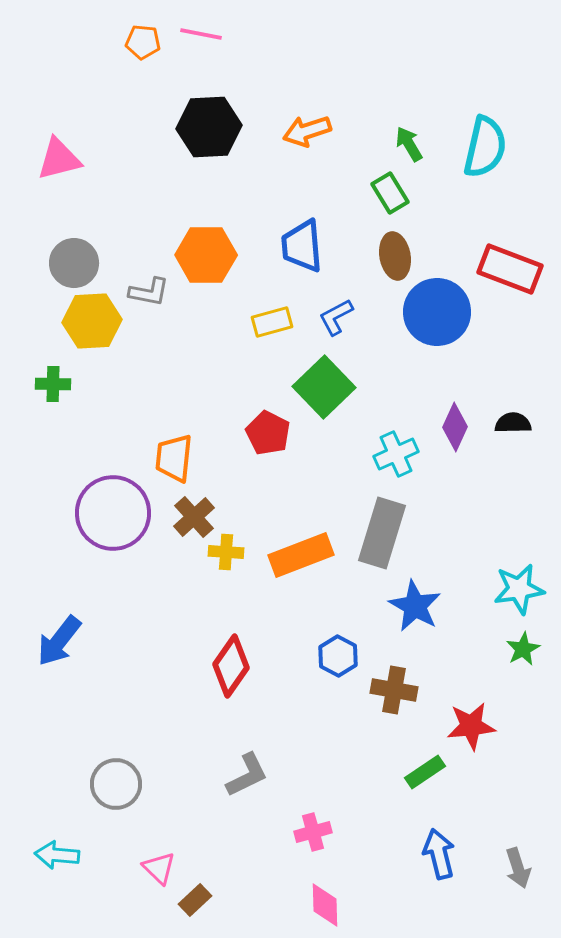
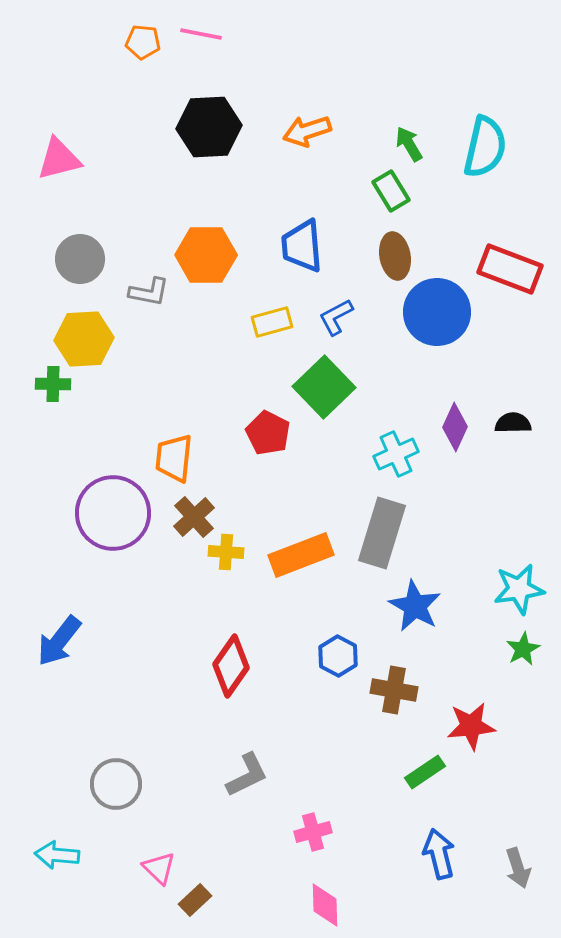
green rectangle at (390, 193): moved 1 px right, 2 px up
gray circle at (74, 263): moved 6 px right, 4 px up
yellow hexagon at (92, 321): moved 8 px left, 18 px down
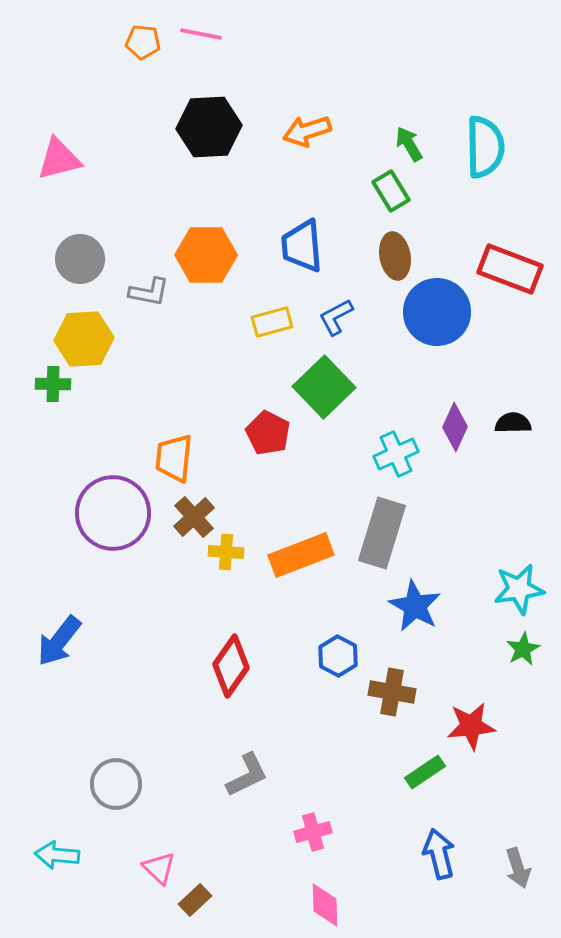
cyan semicircle at (485, 147): rotated 14 degrees counterclockwise
brown cross at (394, 690): moved 2 px left, 2 px down
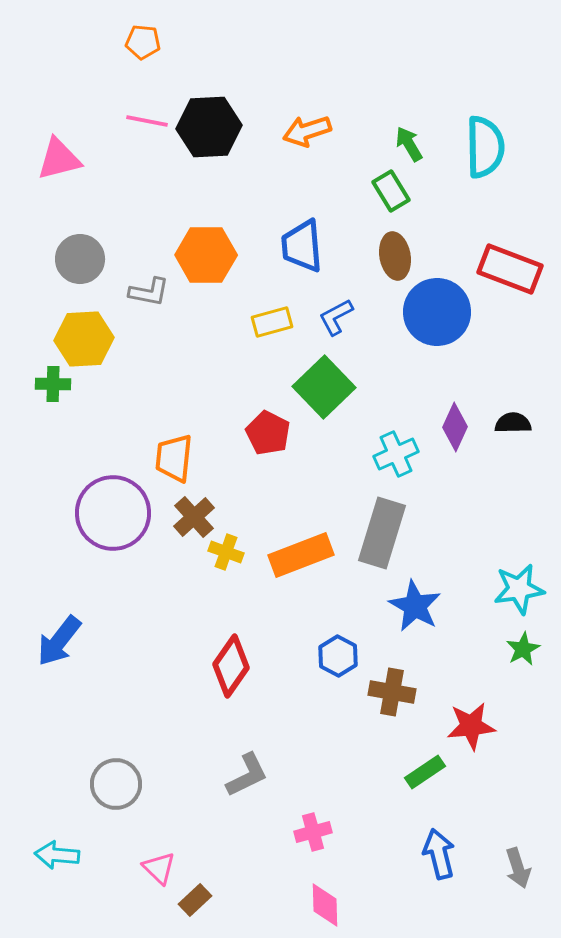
pink line at (201, 34): moved 54 px left, 87 px down
yellow cross at (226, 552): rotated 16 degrees clockwise
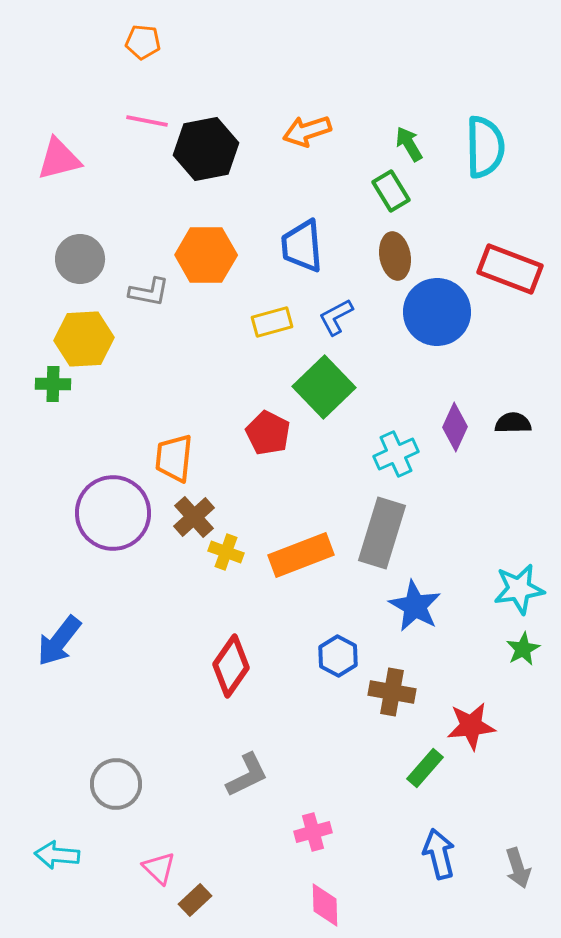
black hexagon at (209, 127): moved 3 px left, 22 px down; rotated 8 degrees counterclockwise
green rectangle at (425, 772): moved 4 px up; rotated 15 degrees counterclockwise
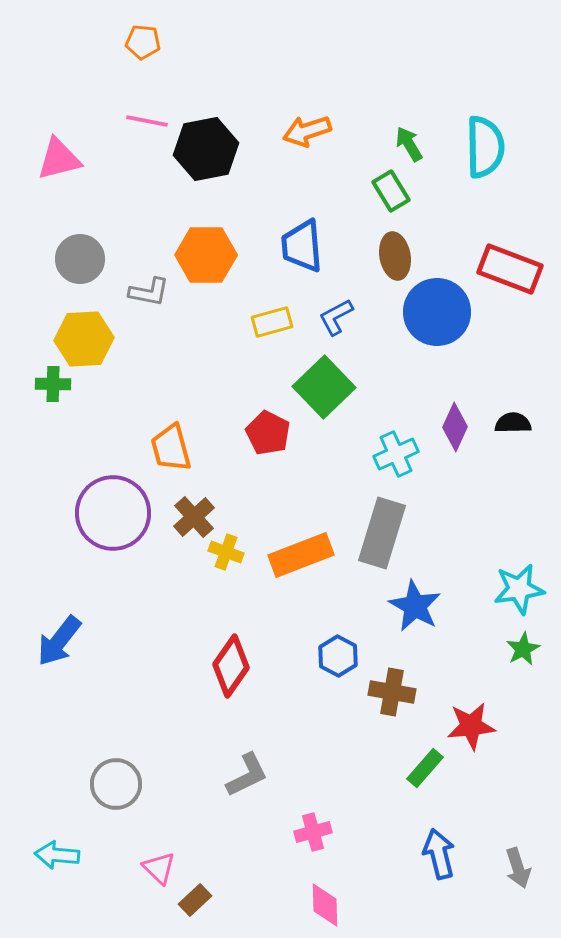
orange trapezoid at (174, 458): moved 3 px left, 10 px up; rotated 21 degrees counterclockwise
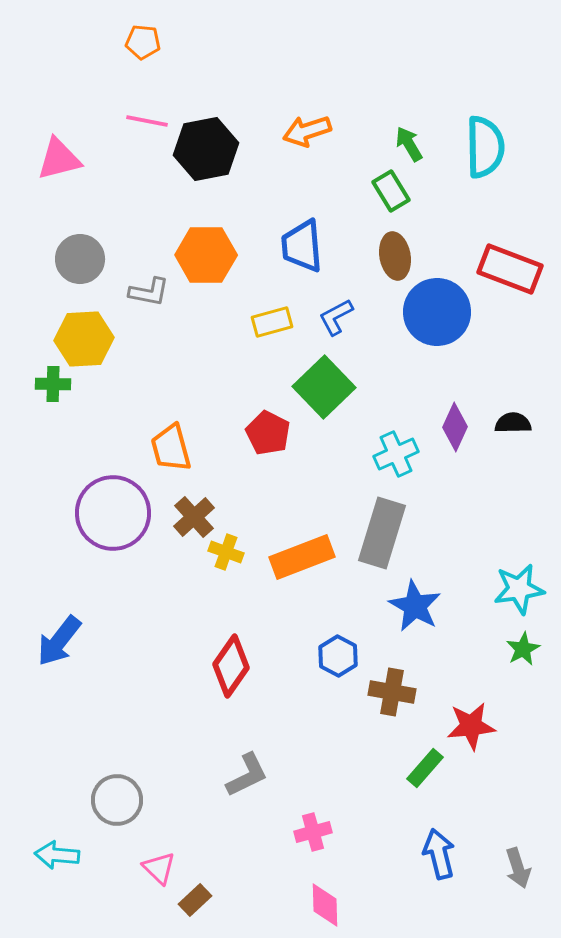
orange rectangle at (301, 555): moved 1 px right, 2 px down
gray circle at (116, 784): moved 1 px right, 16 px down
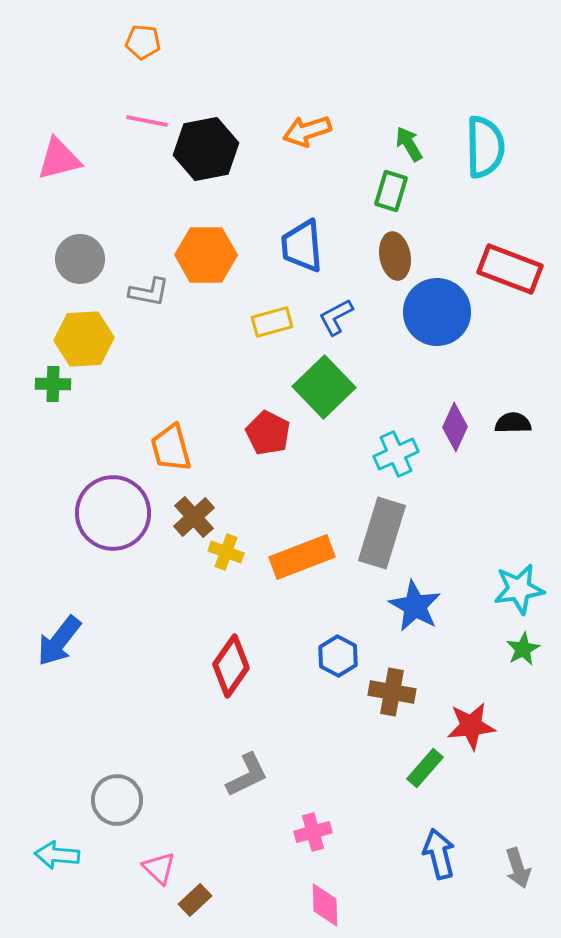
green rectangle at (391, 191): rotated 48 degrees clockwise
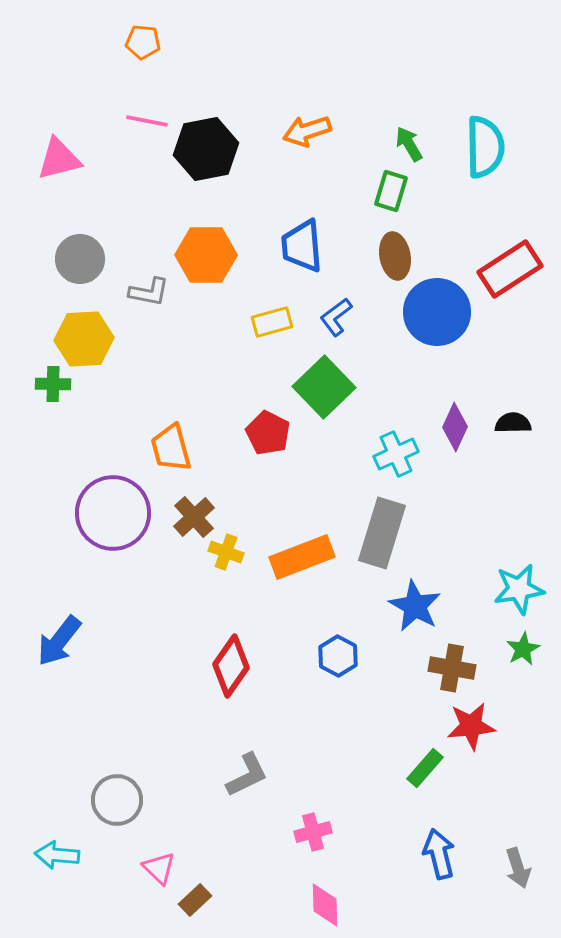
red rectangle at (510, 269): rotated 54 degrees counterclockwise
blue L-shape at (336, 317): rotated 9 degrees counterclockwise
brown cross at (392, 692): moved 60 px right, 24 px up
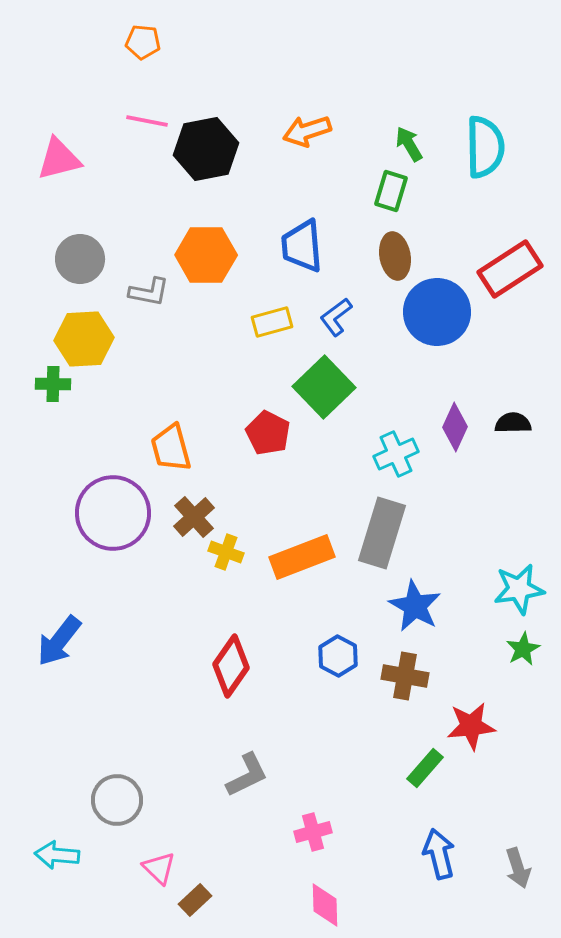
brown cross at (452, 668): moved 47 px left, 8 px down
